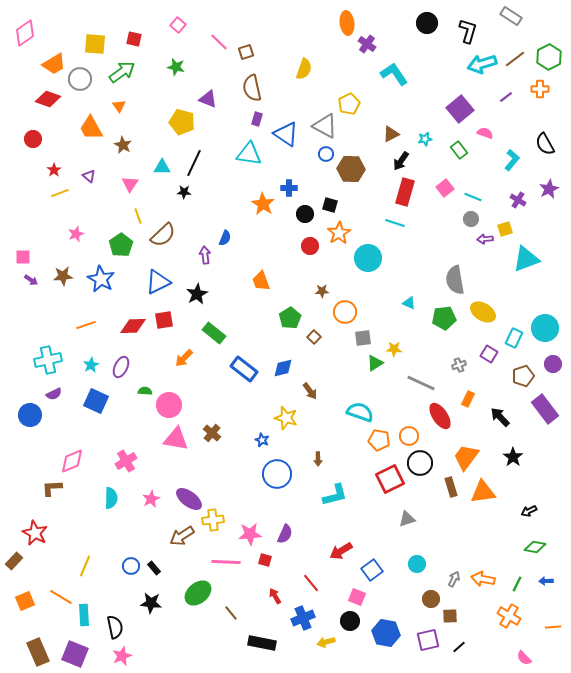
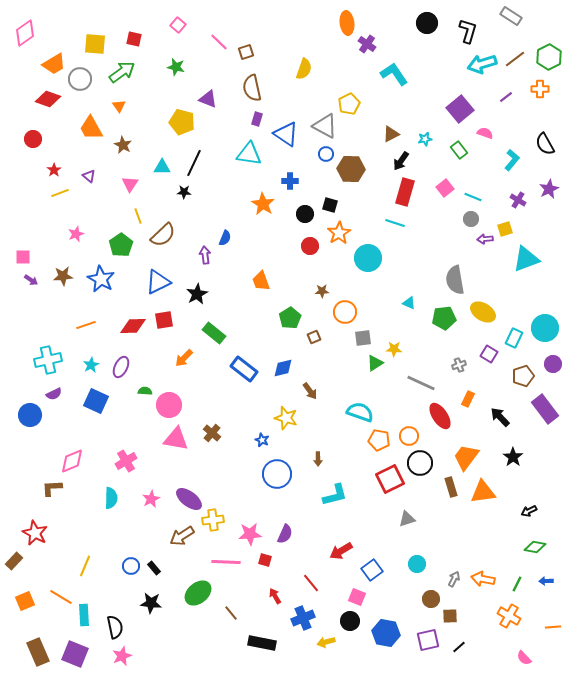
blue cross at (289, 188): moved 1 px right, 7 px up
brown square at (314, 337): rotated 24 degrees clockwise
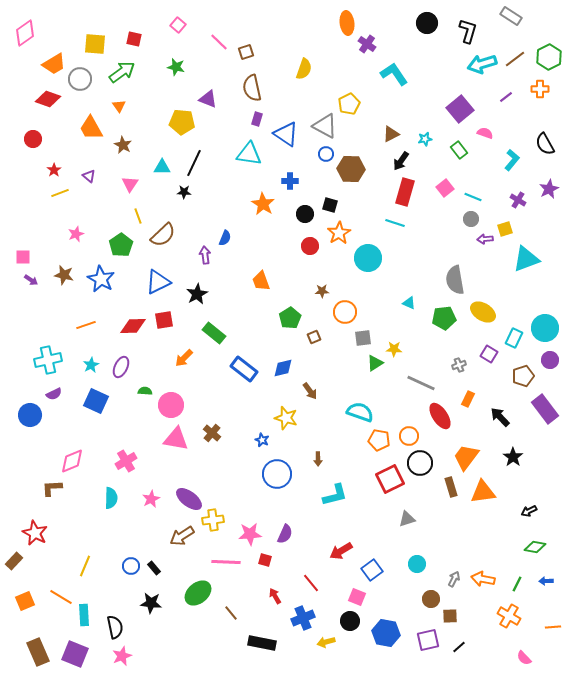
yellow pentagon at (182, 122): rotated 10 degrees counterclockwise
brown star at (63, 276): moved 1 px right, 1 px up; rotated 18 degrees clockwise
purple circle at (553, 364): moved 3 px left, 4 px up
pink circle at (169, 405): moved 2 px right
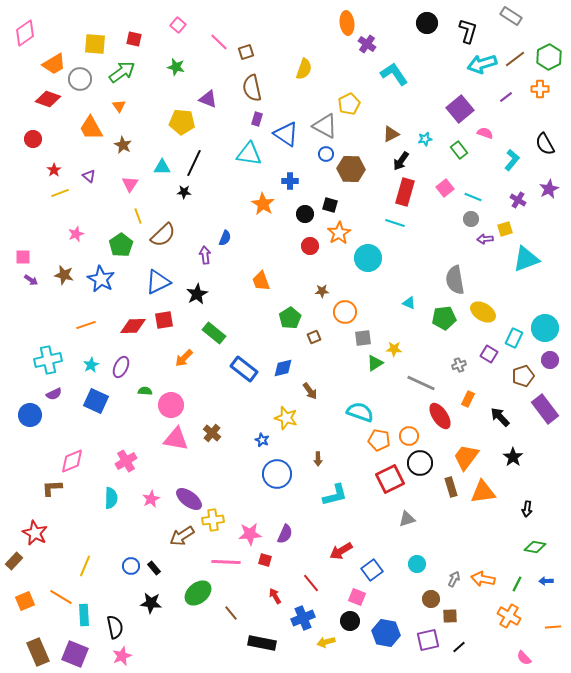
black arrow at (529, 511): moved 2 px left, 2 px up; rotated 56 degrees counterclockwise
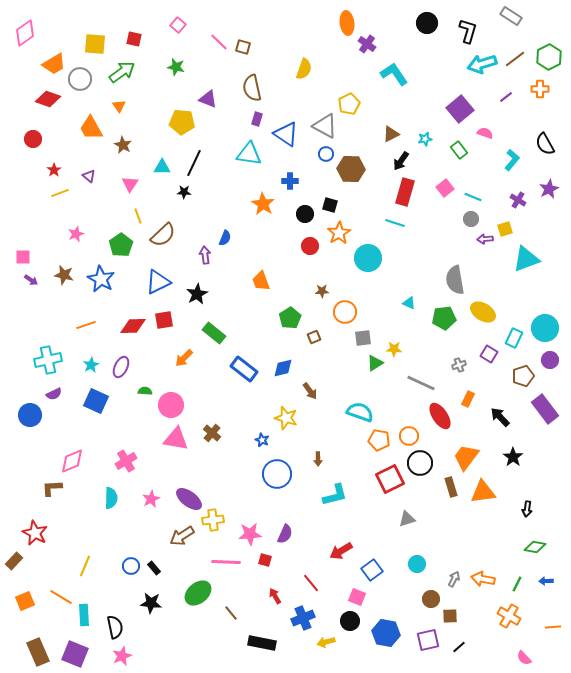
brown square at (246, 52): moved 3 px left, 5 px up; rotated 35 degrees clockwise
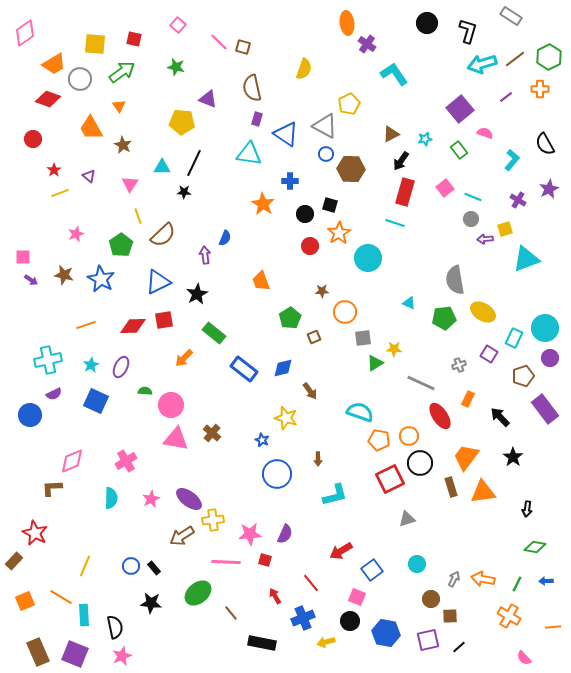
purple circle at (550, 360): moved 2 px up
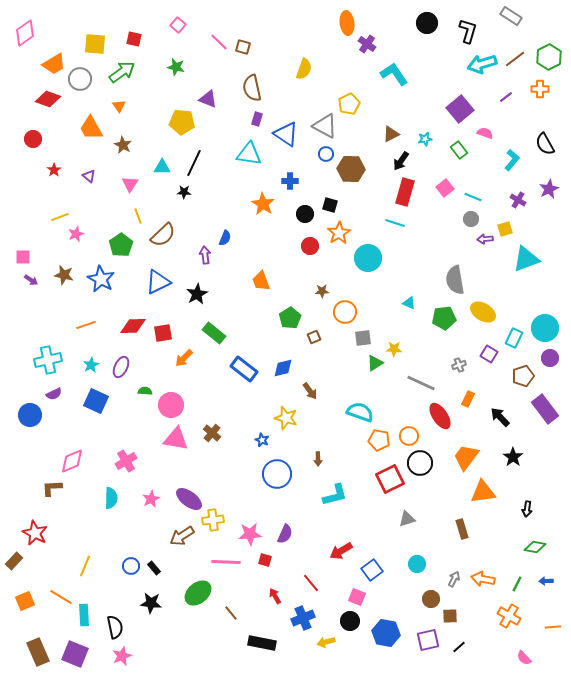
yellow line at (60, 193): moved 24 px down
red square at (164, 320): moved 1 px left, 13 px down
brown rectangle at (451, 487): moved 11 px right, 42 px down
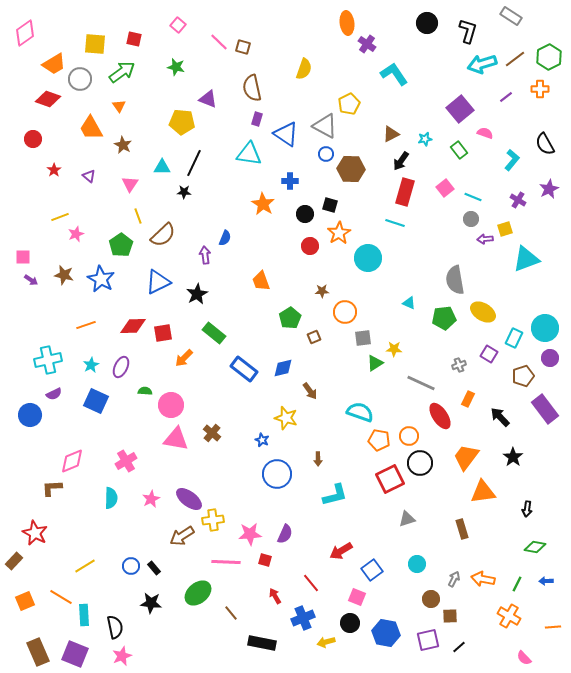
yellow line at (85, 566): rotated 35 degrees clockwise
black circle at (350, 621): moved 2 px down
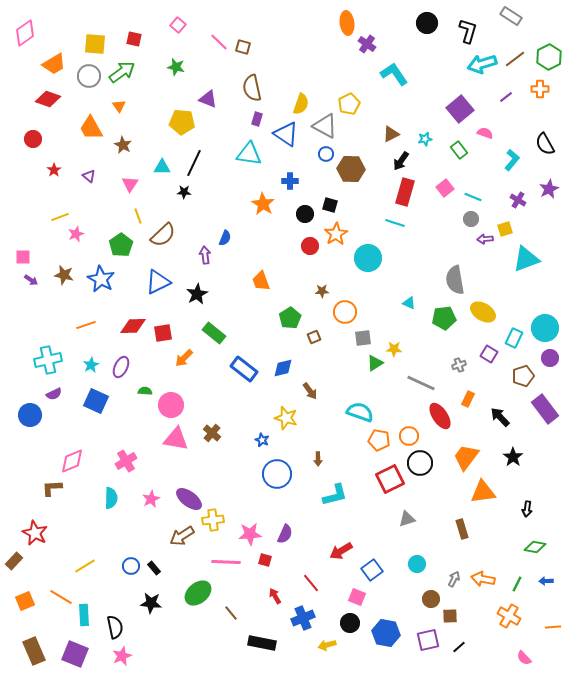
yellow semicircle at (304, 69): moved 3 px left, 35 px down
gray circle at (80, 79): moved 9 px right, 3 px up
orange star at (339, 233): moved 3 px left, 1 px down
yellow arrow at (326, 642): moved 1 px right, 3 px down
brown rectangle at (38, 652): moved 4 px left, 1 px up
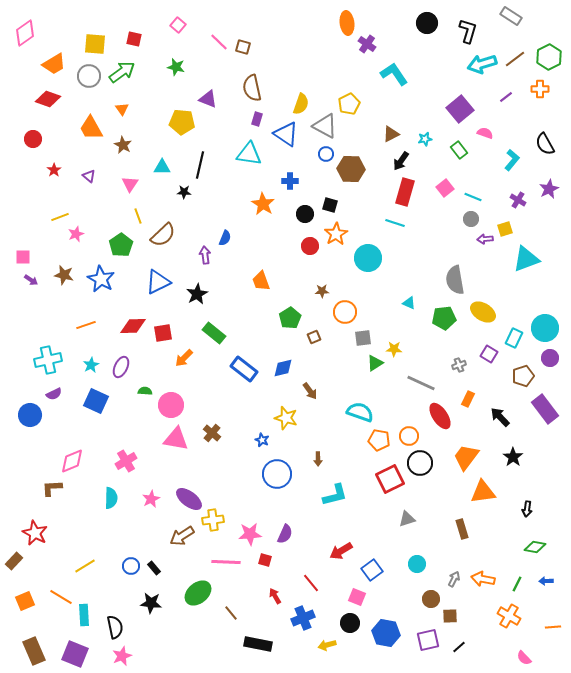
orange triangle at (119, 106): moved 3 px right, 3 px down
black line at (194, 163): moved 6 px right, 2 px down; rotated 12 degrees counterclockwise
black rectangle at (262, 643): moved 4 px left, 1 px down
